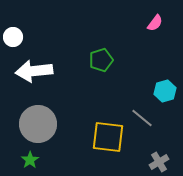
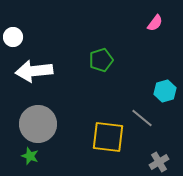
green star: moved 4 px up; rotated 18 degrees counterclockwise
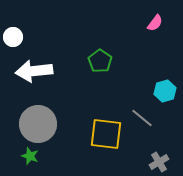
green pentagon: moved 1 px left, 1 px down; rotated 20 degrees counterclockwise
yellow square: moved 2 px left, 3 px up
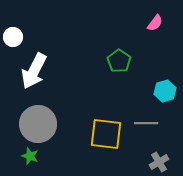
green pentagon: moved 19 px right
white arrow: rotated 57 degrees counterclockwise
gray line: moved 4 px right, 5 px down; rotated 40 degrees counterclockwise
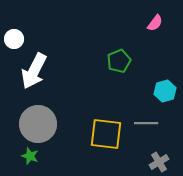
white circle: moved 1 px right, 2 px down
green pentagon: rotated 15 degrees clockwise
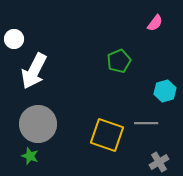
yellow square: moved 1 px right, 1 px down; rotated 12 degrees clockwise
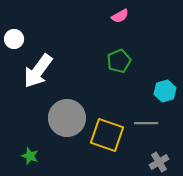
pink semicircle: moved 35 px left, 7 px up; rotated 24 degrees clockwise
white arrow: moved 4 px right; rotated 9 degrees clockwise
gray circle: moved 29 px right, 6 px up
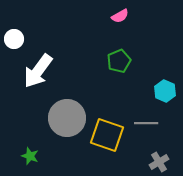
cyan hexagon: rotated 20 degrees counterclockwise
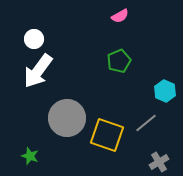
white circle: moved 20 px right
gray line: rotated 40 degrees counterclockwise
